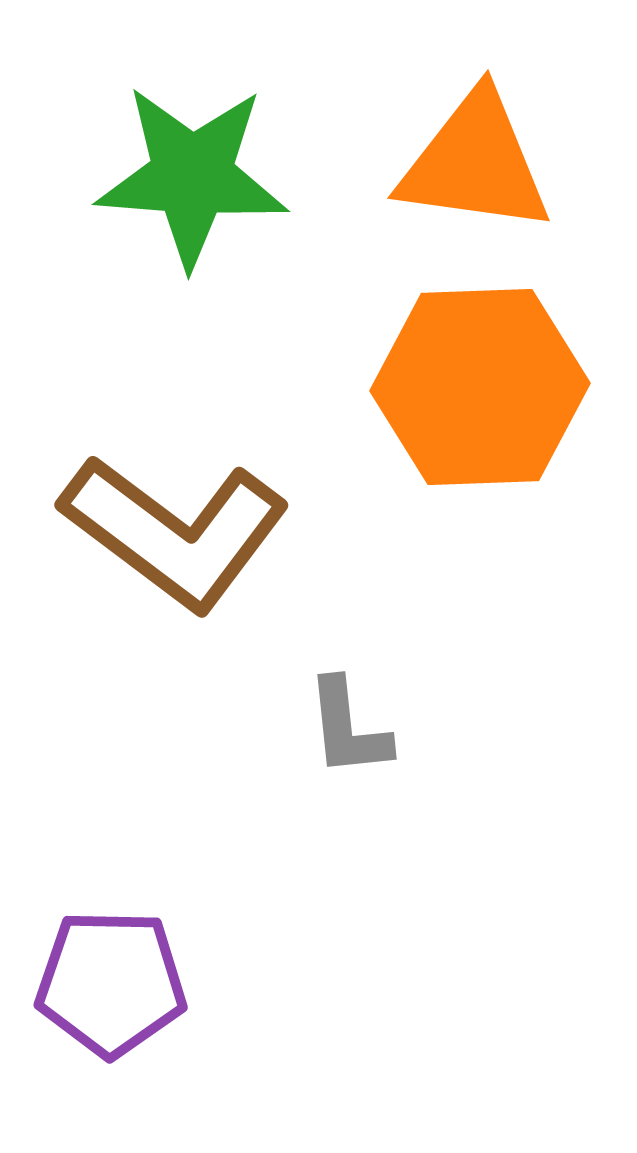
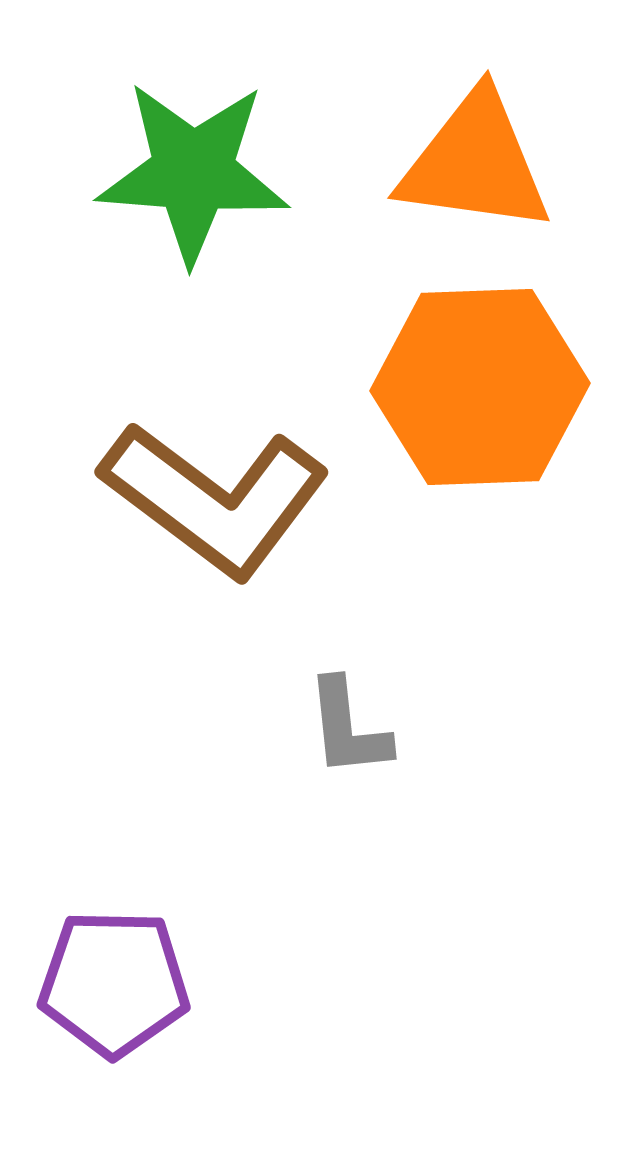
green star: moved 1 px right, 4 px up
brown L-shape: moved 40 px right, 33 px up
purple pentagon: moved 3 px right
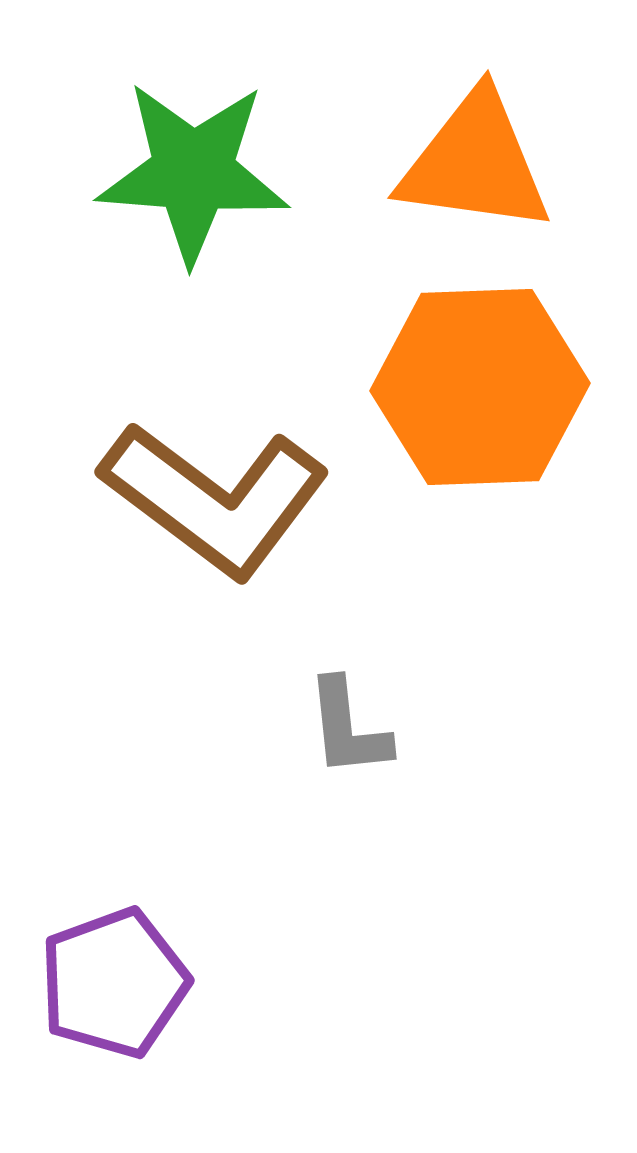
purple pentagon: rotated 21 degrees counterclockwise
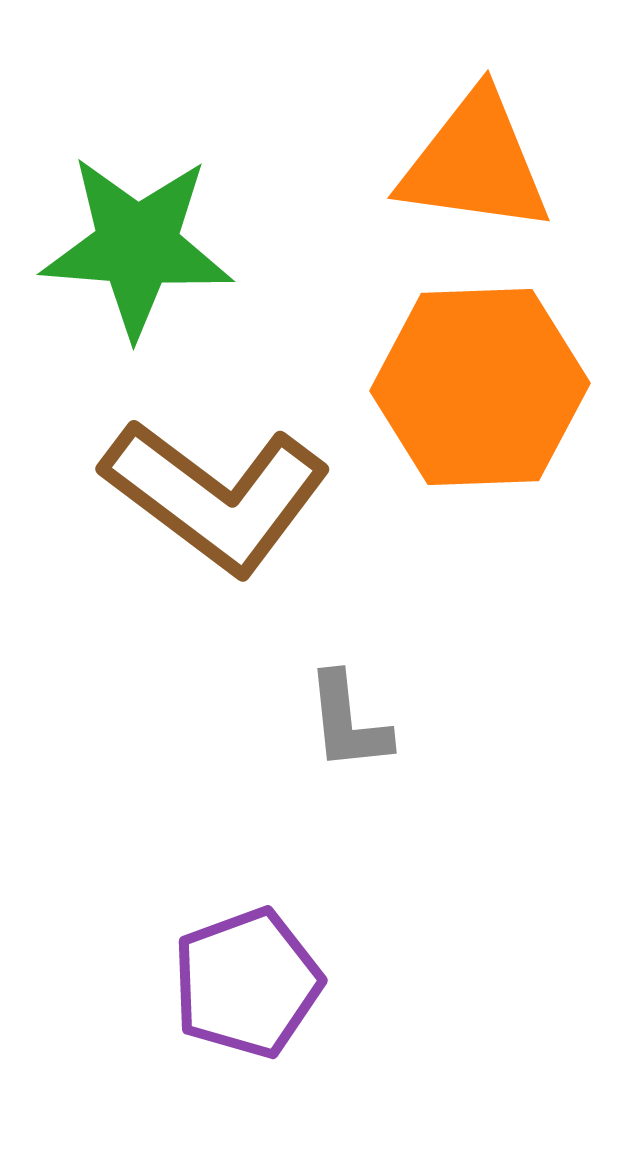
green star: moved 56 px left, 74 px down
brown L-shape: moved 1 px right, 3 px up
gray L-shape: moved 6 px up
purple pentagon: moved 133 px right
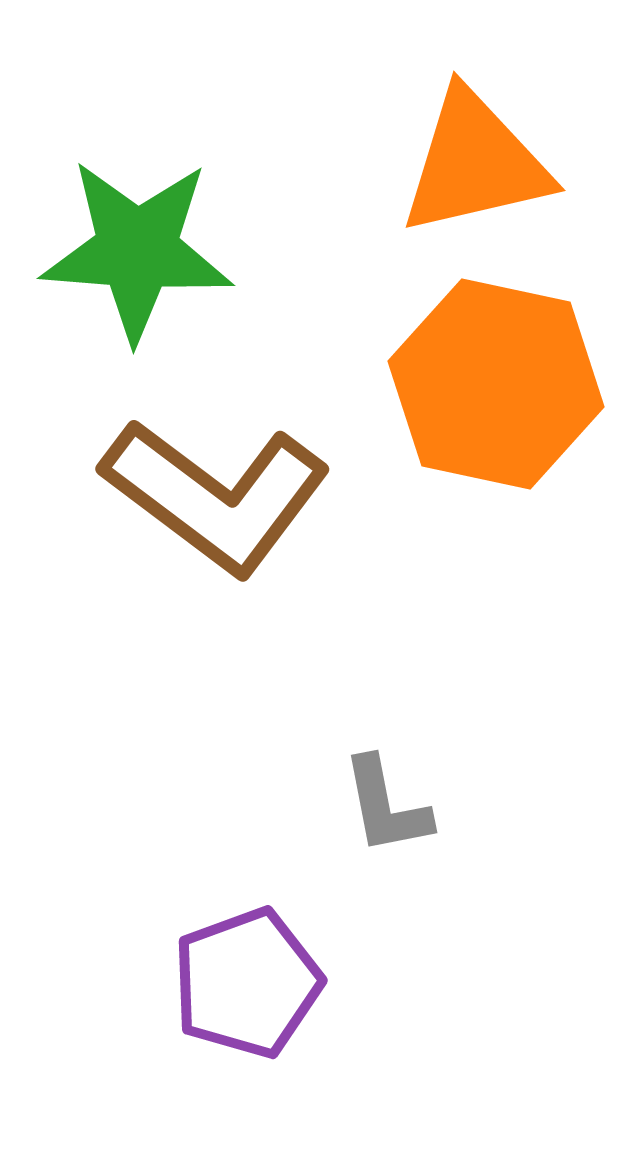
orange triangle: rotated 21 degrees counterclockwise
green star: moved 4 px down
orange hexagon: moved 16 px right, 3 px up; rotated 14 degrees clockwise
gray L-shape: moved 38 px right, 84 px down; rotated 5 degrees counterclockwise
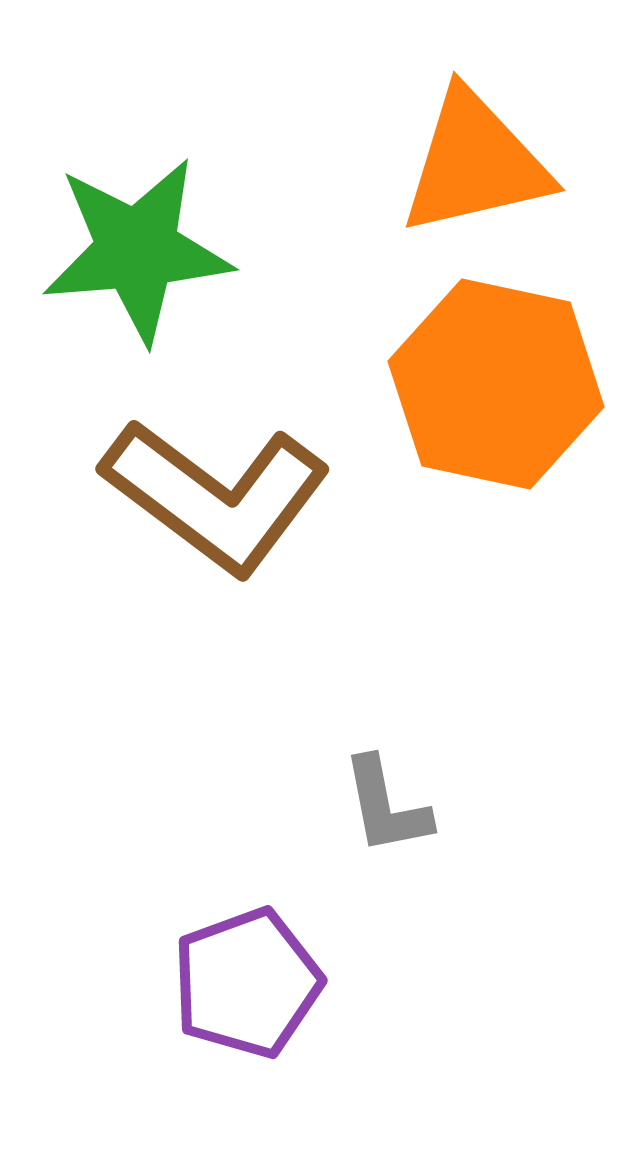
green star: rotated 9 degrees counterclockwise
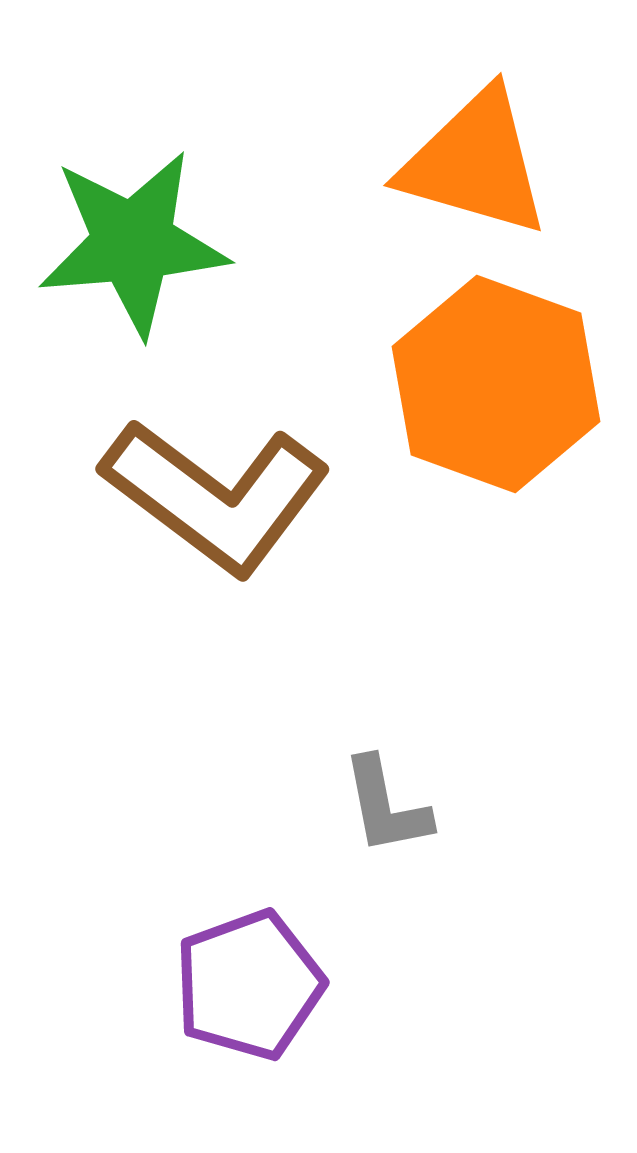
orange triangle: rotated 29 degrees clockwise
green star: moved 4 px left, 7 px up
orange hexagon: rotated 8 degrees clockwise
purple pentagon: moved 2 px right, 2 px down
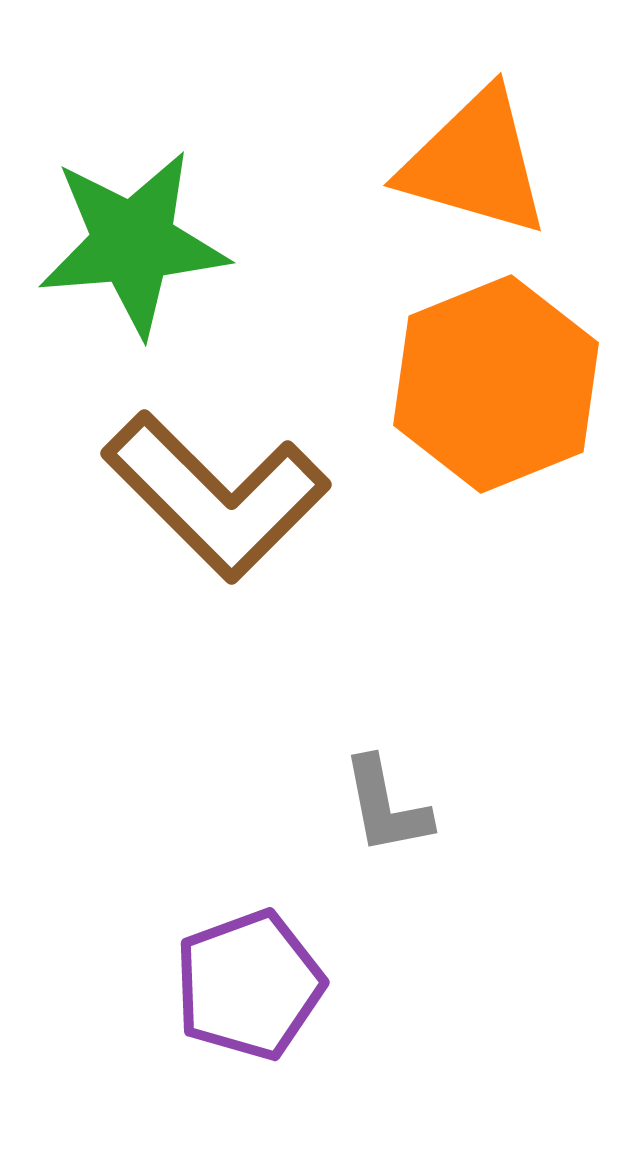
orange hexagon: rotated 18 degrees clockwise
brown L-shape: rotated 8 degrees clockwise
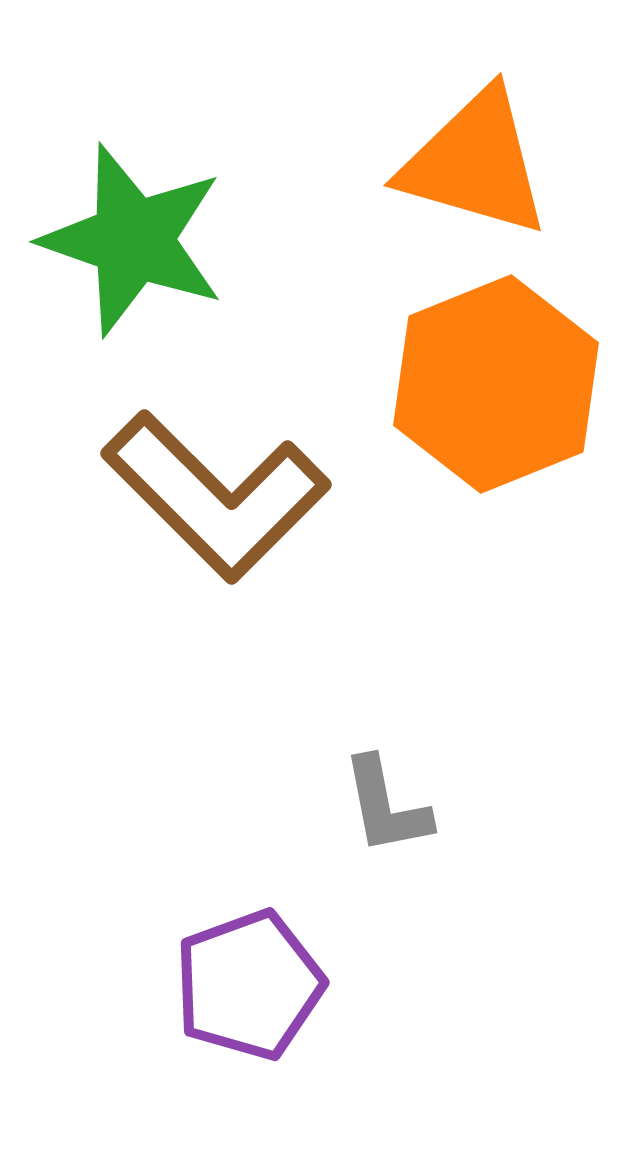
green star: moved 3 px up; rotated 24 degrees clockwise
